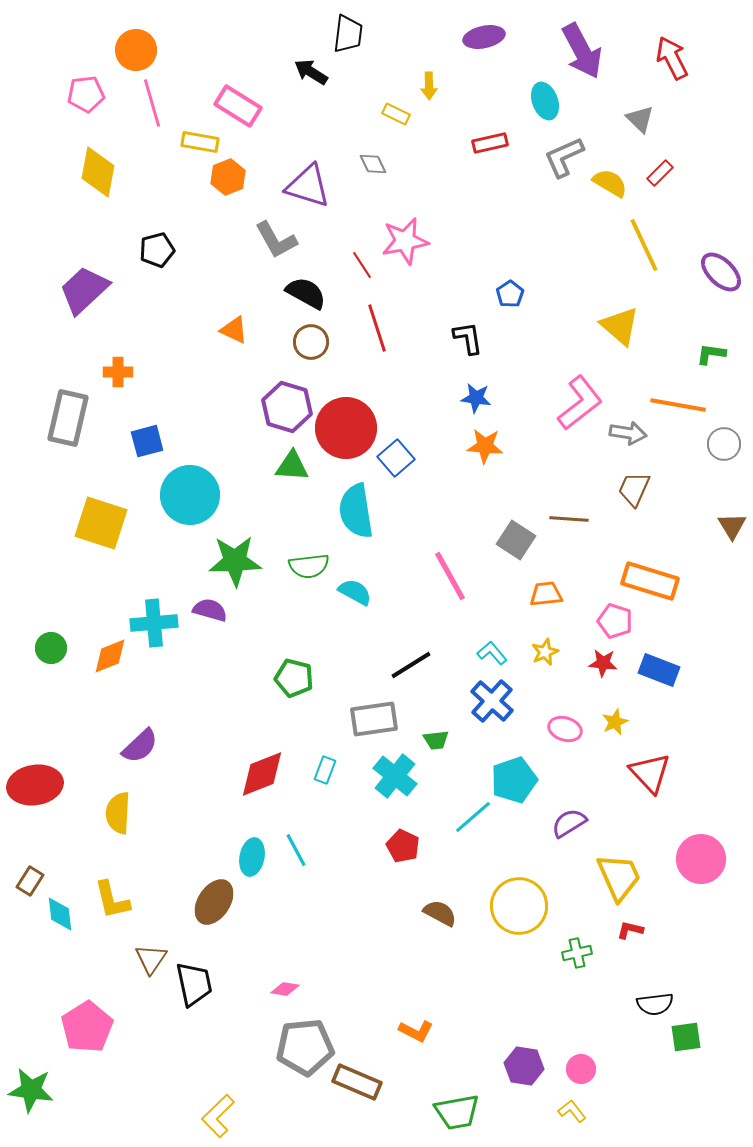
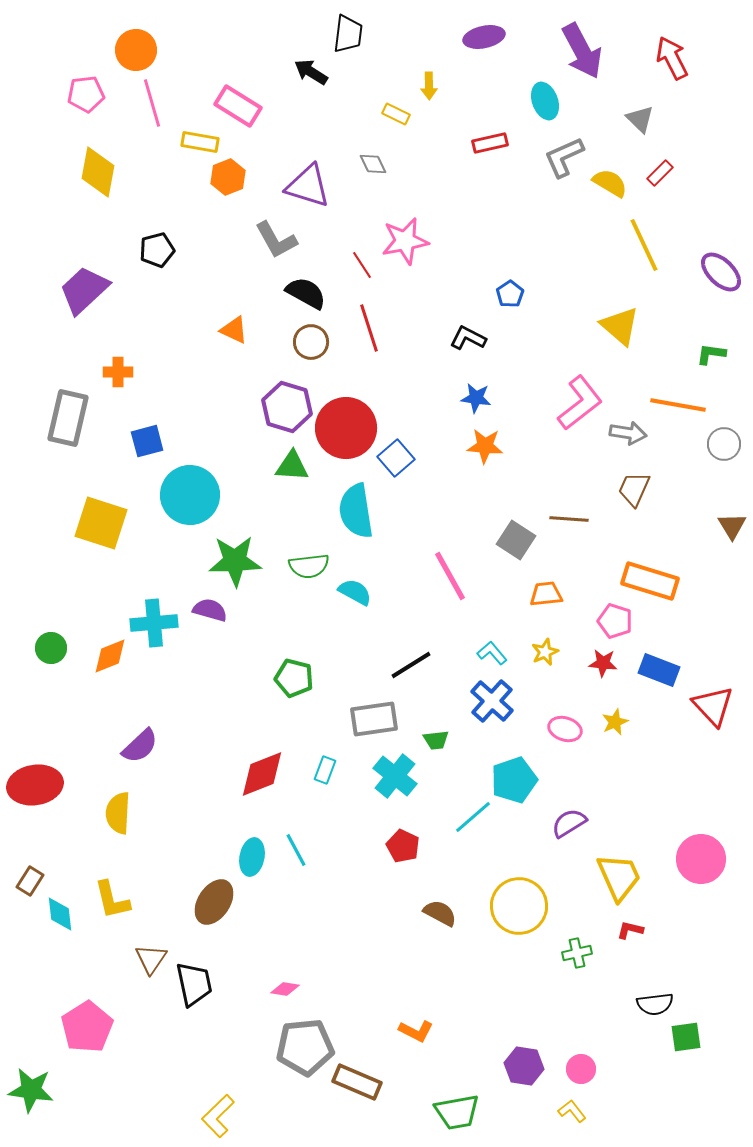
red line at (377, 328): moved 8 px left
black L-shape at (468, 338): rotated 54 degrees counterclockwise
red triangle at (650, 773): moved 63 px right, 67 px up
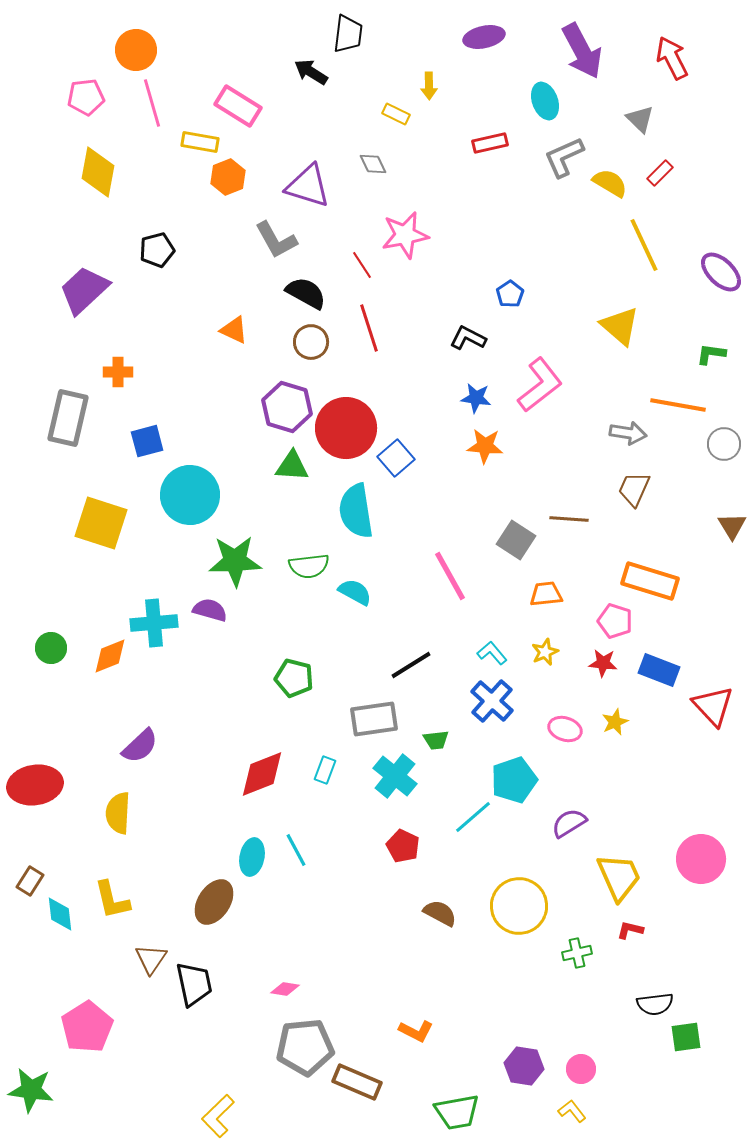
pink pentagon at (86, 94): moved 3 px down
pink star at (405, 241): moved 6 px up
pink L-shape at (580, 403): moved 40 px left, 18 px up
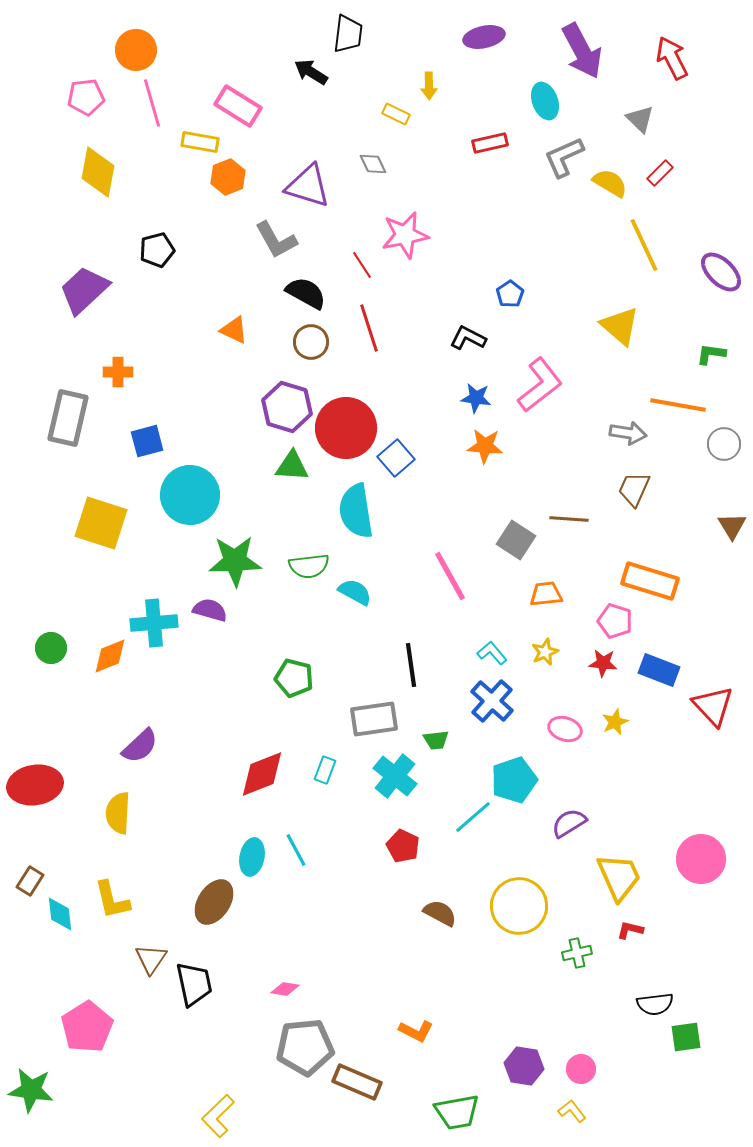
black line at (411, 665): rotated 66 degrees counterclockwise
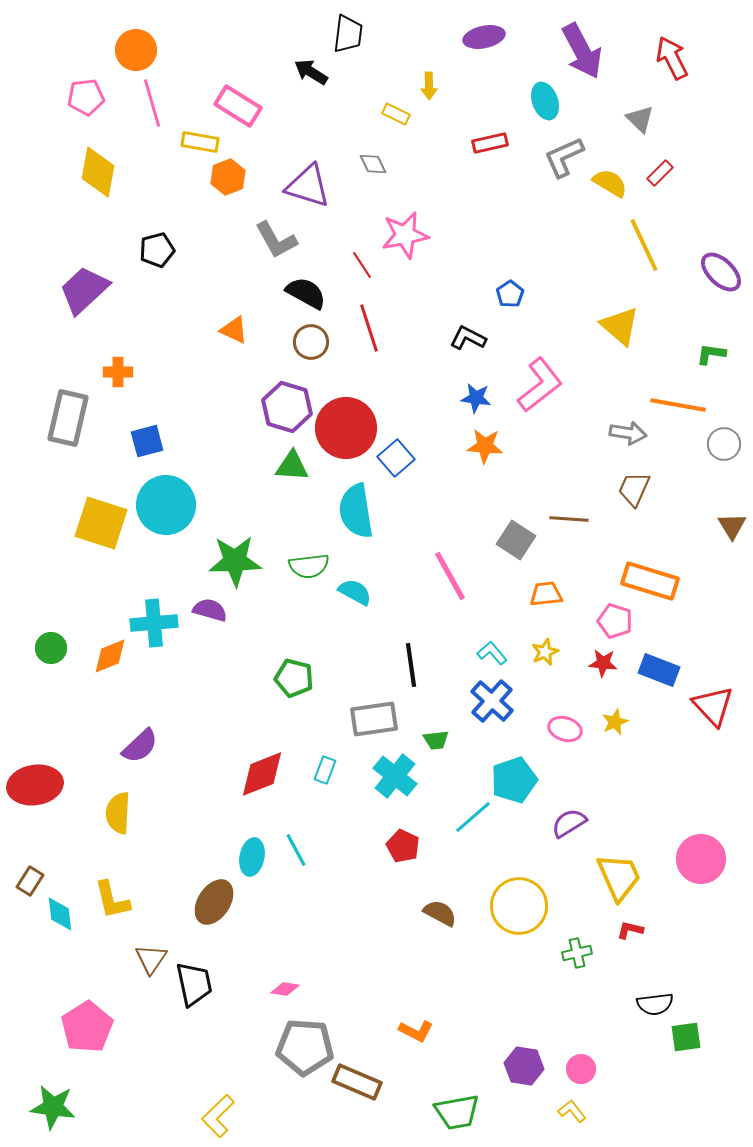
cyan circle at (190, 495): moved 24 px left, 10 px down
gray pentagon at (305, 1047): rotated 10 degrees clockwise
green star at (31, 1090): moved 22 px right, 17 px down
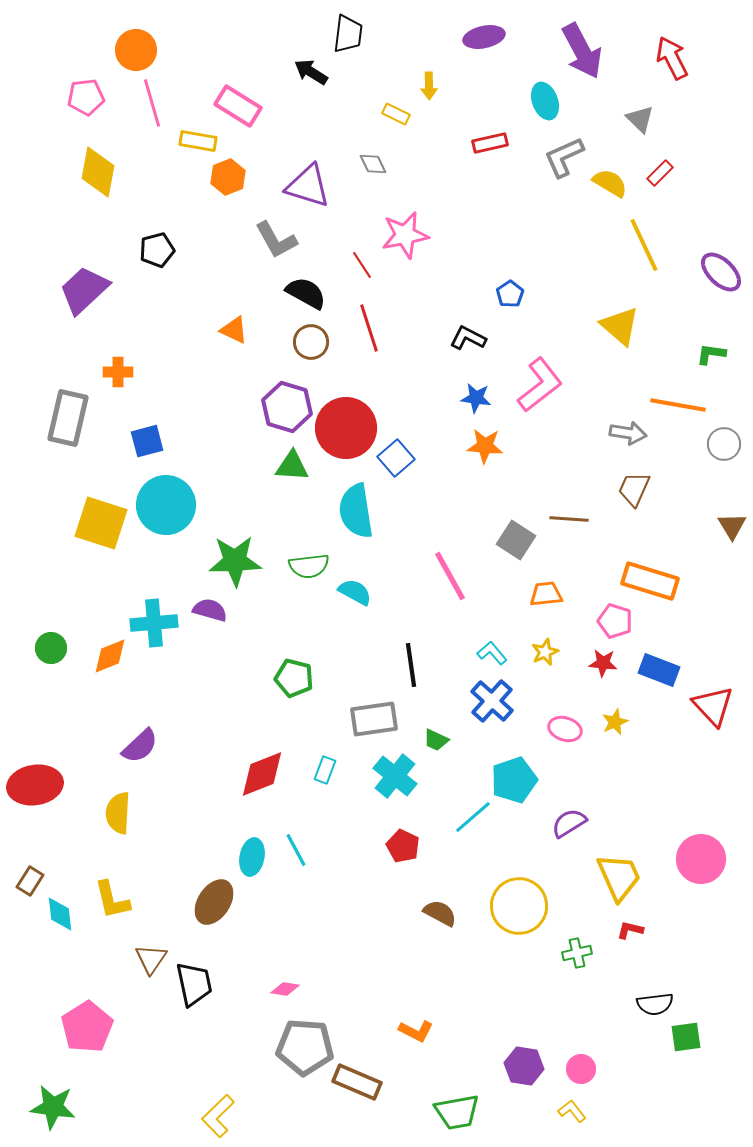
yellow rectangle at (200, 142): moved 2 px left, 1 px up
green trapezoid at (436, 740): rotated 32 degrees clockwise
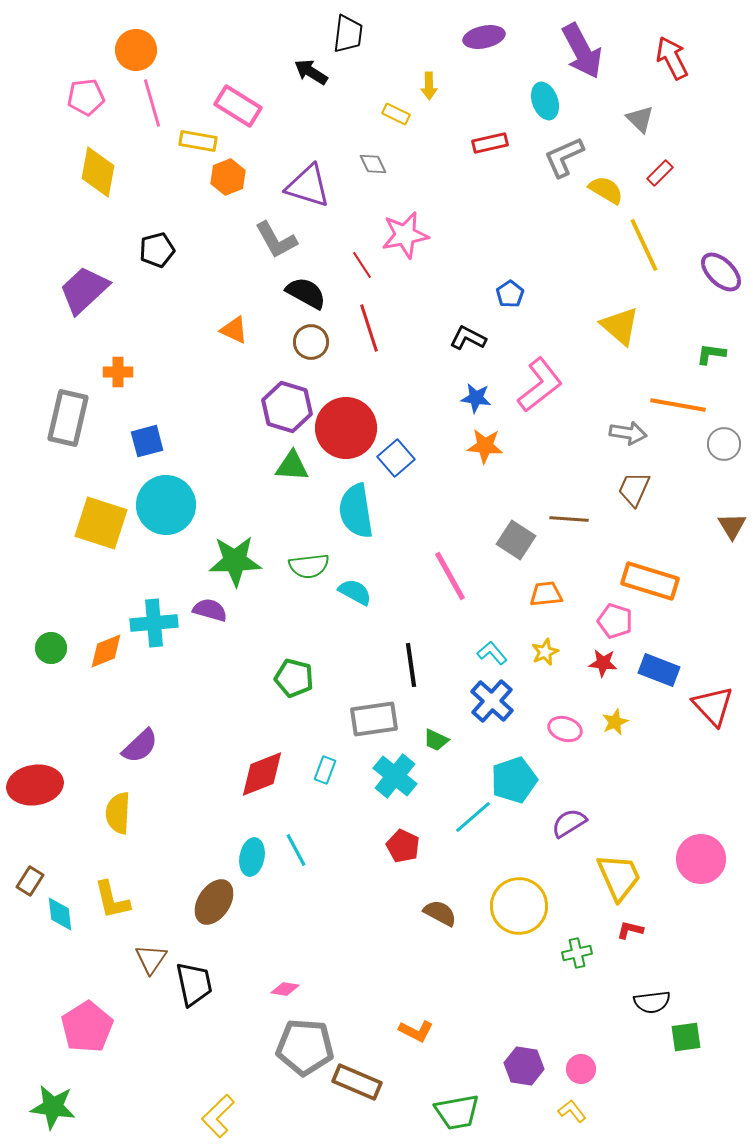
yellow semicircle at (610, 183): moved 4 px left, 7 px down
orange diamond at (110, 656): moved 4 px left, 5 px up
black semicircle at (655, 1004): moved 3 px left, 2 px up
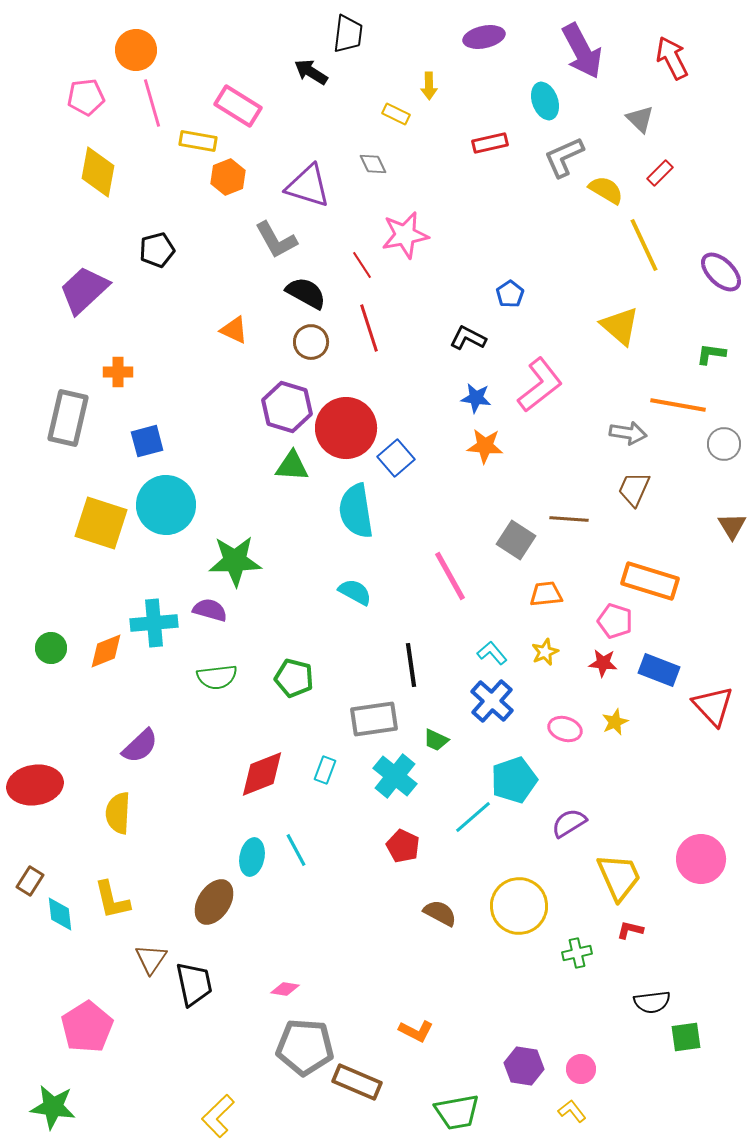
green semicircle at (309, 566): moved 92 px left, 111 px down
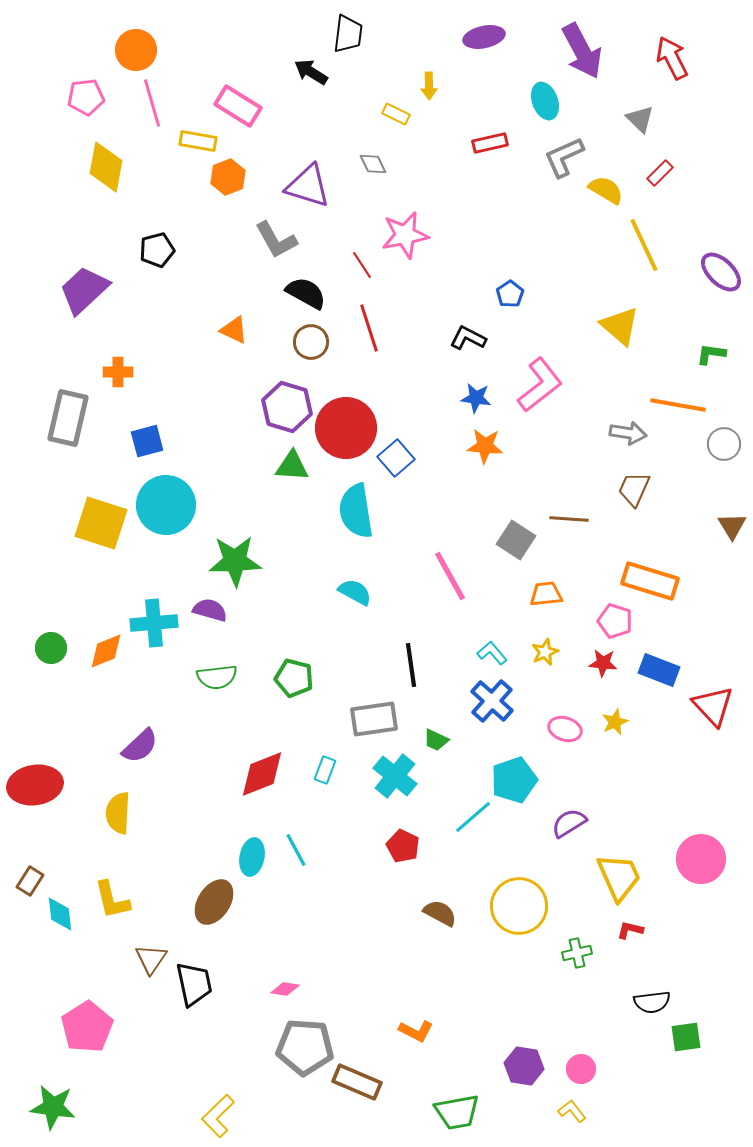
yellow diamond at (98, 172): moved 8 px right, 5 px up
